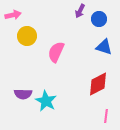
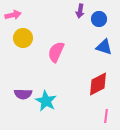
purple arrow: rotated 16 degrees counterclockwise
yellow circle: moved 4 px left, 2 px down
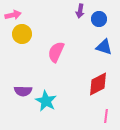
yellow circle: moved 1 px left, 4 px up
purple semicircle: moved 3 px up
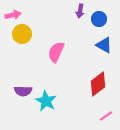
blue triangle: moved 2 px up; rotated 12 degrees clockwise
red diamond: rotated 10 degrees counterclockwise
pink line: rotated 48 degrees clockwise
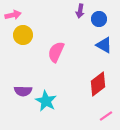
yellow circle: moved 1 px right, 1 px down
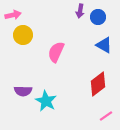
blue circle: moved 1 px left, 2 px up
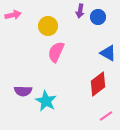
yellow circle: moved 25 px right, 9 px up
blue triangle: moved 4 px right, 8 px down
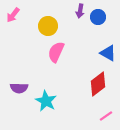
pink arrow: rotated 140 degrees clockwise
purple semicircle: moved 4 px left, 3 px up
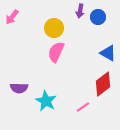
pink arrow: moved 1 px left, 2 px down
yellow circle: moved 6 px right, 2 px down
red diamond: moved 5 px right
pink line: moved 23 px left, 9 px up
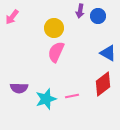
blue circle: moved 1 px up
cyan star: moved 2 px up; rotated 25 degrees clockwise
pink line: moved 11 px left, 11 px up; rotated 24 degrees clockwise
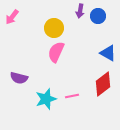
purple semicircle: moved 10 px up; rotated 12 degrees clockwise
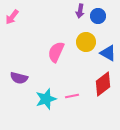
yellow circle: moved 32 px right, 14 px down
